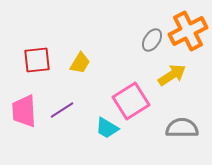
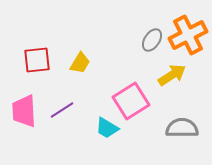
orange cross: moved 4 px down
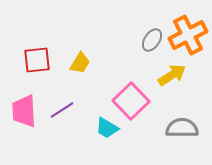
pink square: rotated 12 degrees counterclockwise
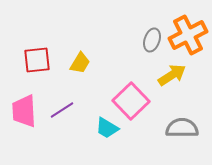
gray ellipse: rotated 15 degrees counterclockwise
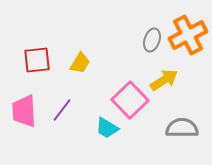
yellow arrow: moved 8 px left, 5 px down
pink square: moved 1 px left, 1 px up
purple line: rotated 20 degrees counterclockwise
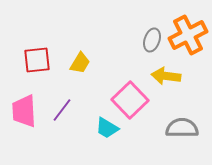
yellow arrow: moved 2 px right, 4 px up; rotated 140 degrees counterclockwise
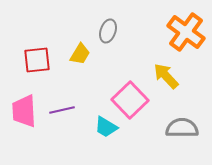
orange cross: moved 2 px left, 3 px up; rotated 27 degrees counterclockwise
gray ellipse: moved 44 px left, 9 px up
yellow trapezoid: moved 9 px up
yellow arrow: rotated 40 degrees clockwise
purple line: rotated 40 degrees clockwise
cyan trapezoid: moved 1 px left, 1 px up
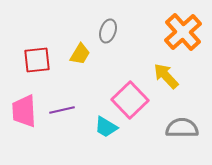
orange cross: moved 3 px left; rotated 12 degrees clockwise
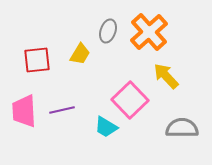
orange cross: moved 34 px left
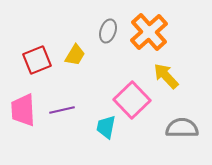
yellow trapezoid: moved 5 px left, 1 px down
red square: rotated 16 degrees counterclockwise
pink square: moved 2 px right
pink trapezoid: moved 1 px left, 1 px up
cyan trapezoid: rotated 70 degrees clockwise
